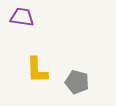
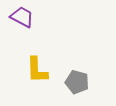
purple trapezoid: rotated 20 degrees clockwise
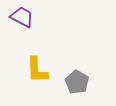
gray pentagon: rotated 15 degrees clockwise
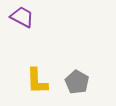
yellow L-shape: moved 11 px down
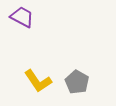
yellow L-shape: moved 1 px right; rotated 32 degrees counterclockwise
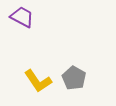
gray pentagon: moved 3 px left, 4 px up
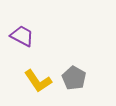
purple trapezoid: moved 19 px down
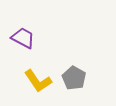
purple trapezoid: moved 1 px right, 2 px down
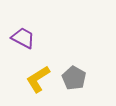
yellow L-shape: moved 2 px up; rotated 92 degrees clockwise
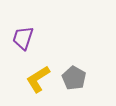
purple trapezoid: rotated 100 degrees counterclockwise
